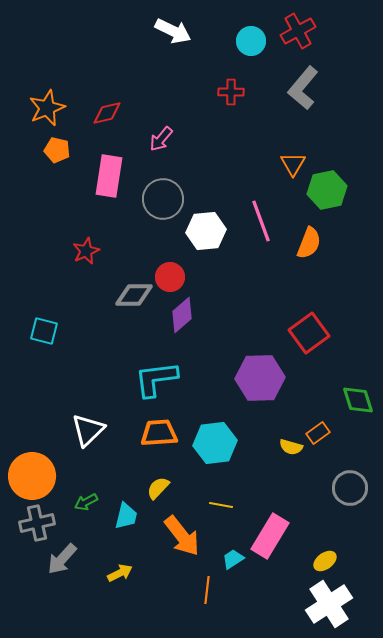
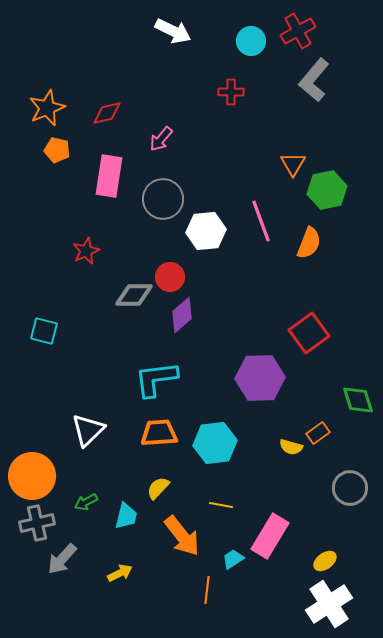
gray L-shape at (303, 88): moved 11 px right, 8 px up
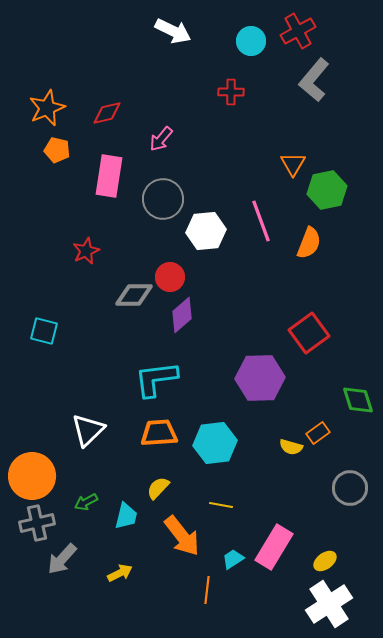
pink rectangle at (270, 536): moved 4 px right, 11 px down
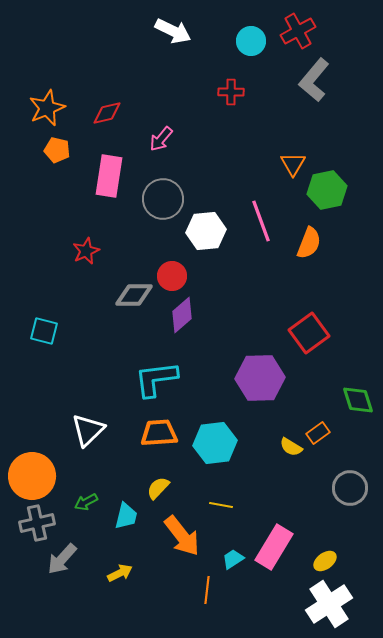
red circle at (170, 277): moved 2 px right, 1 px up
yellow semicircle at (291, 447): rotated 15 degrees clockwise
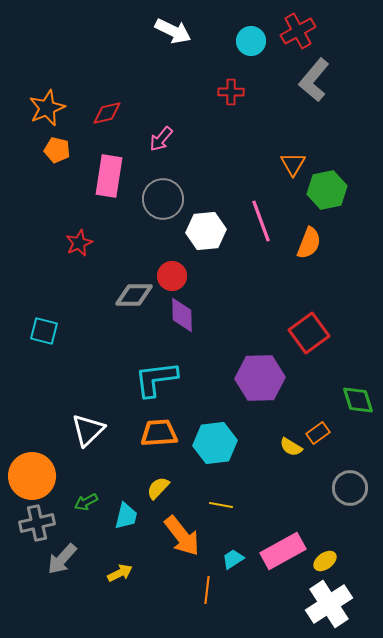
red star at (86, 251): moved 7 px left, 8 px up
purple diamond at (182, 315): rotated 51 degrees counterclockwise
pink rectangle at (274, 547): moved 9 px right, 4 px down; rotated 30 degrees clockwise
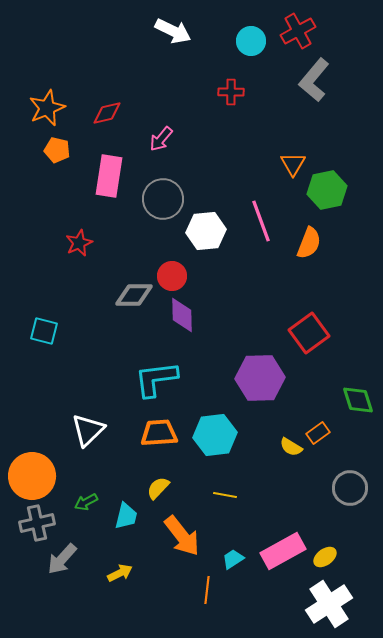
cyan hexagon at (215, 443): moved 8 px up
yellow line at (221, 505): moved 4 px right, 10 px up
yellow ellipse at (325, 561): moved 4 px up
